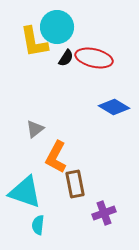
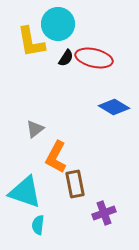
cyan circle: moved 1 px right, 3 px up
yellow L-shape: moved 3 px left
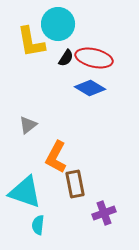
blue diamond: moved 24 px left, 19 px up
gray triangle: moved 7 px left, 4 px up
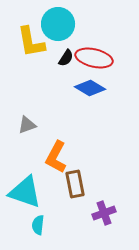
gray triangle: moved 1 px left; rotated 18 degrees clockwise
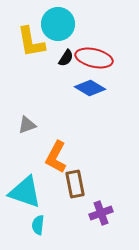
purple cross: moved 3 px left
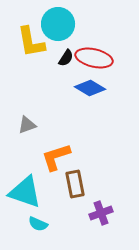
orange L-shape: rotated 44 degrees clockwise
cyan semicircle: moved 1 px up; rotated 72 degrees counterclockwise
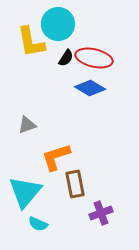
cyan triangle: rotated 51 degrees clockwise
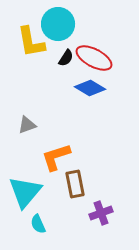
red ellipse: rotated 15 degrees clockwise
cyan semicircle: rotated 42 degrees clockwise
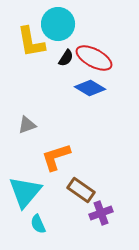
brown rectangle: moved 6 px right, 6 px down; rotated 44 degrees counterclockwise
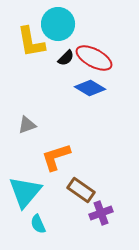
black semicircle: rotated 12 degrees clockwise
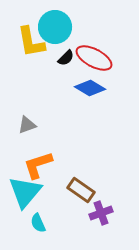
cyan circle: moved 3 px left, 3 px down
orange L-shape: moved 18 px left, 8 px down
cyan semicircle: moved 1 px up
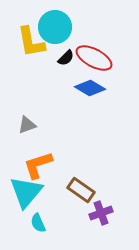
cyan triangle: moved 1 px right
